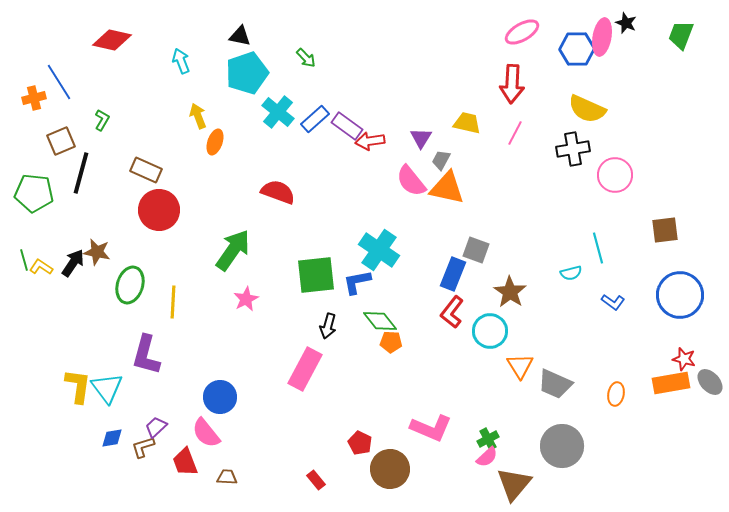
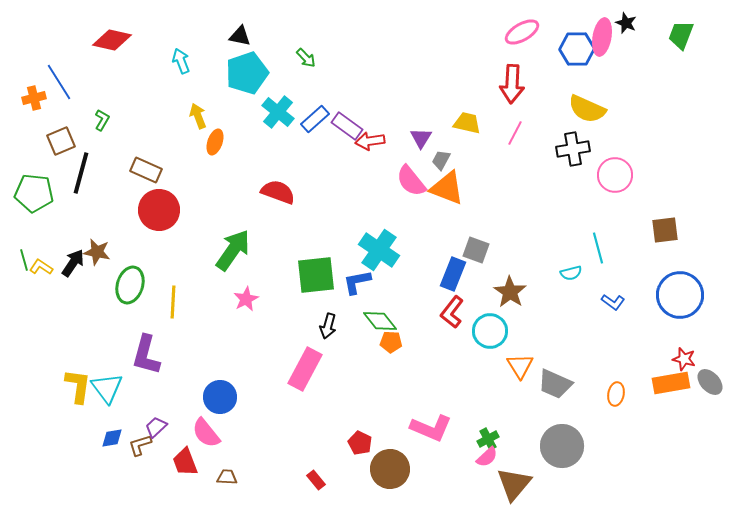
orange triangle at (447, 188): rotated 9 degrees clockwise
brown L-shape at (143, 447): moved 3 px left, 2 px up
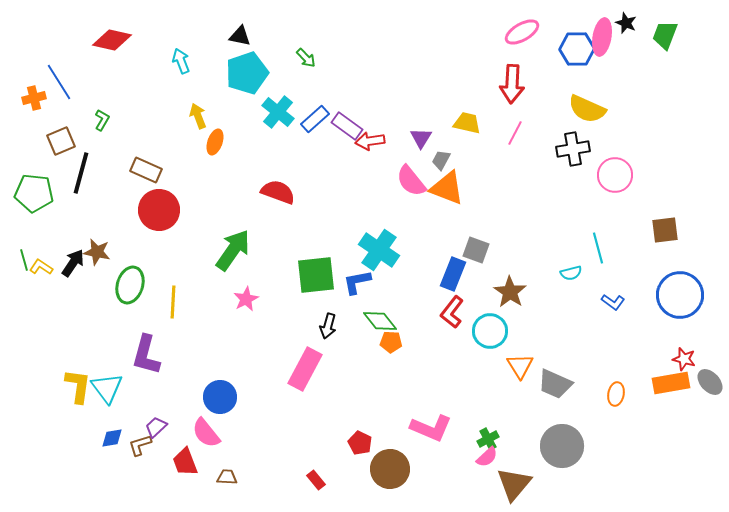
green trapezoid at (681, 35): moved 16 px left
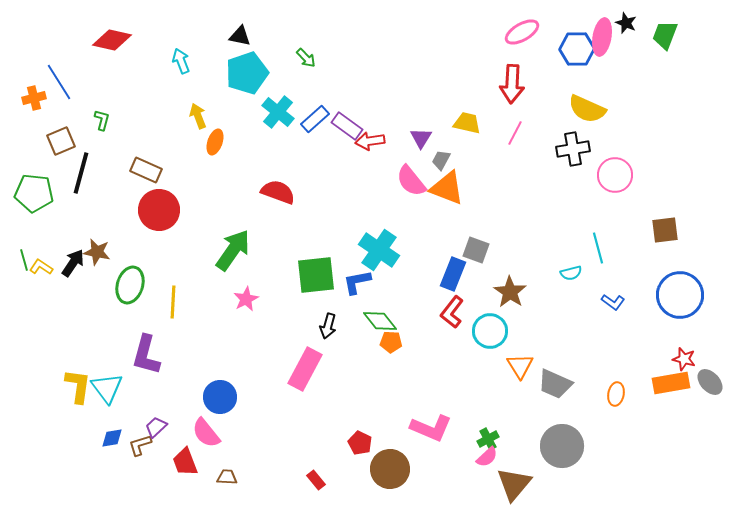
green L-shape at (102, 120): rotated 15 degrees counterclockwise
